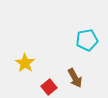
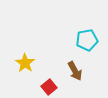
brown arrow: moved 7 px up
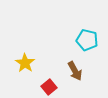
cyan pentagon: rotated 25 degrees clockwise
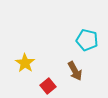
red square: moved 1 px left, 1 px up
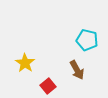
brown arrow: moved 2 px right, 1 px up
